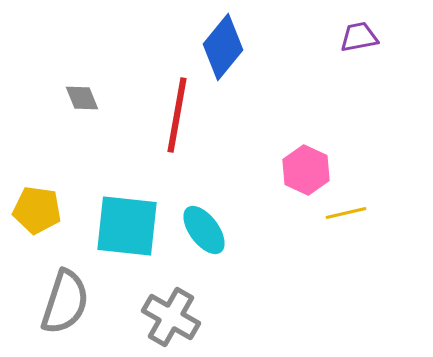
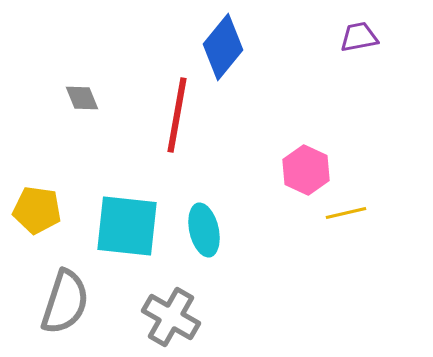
cyan ellipse: rotated 24 degrees clockwise
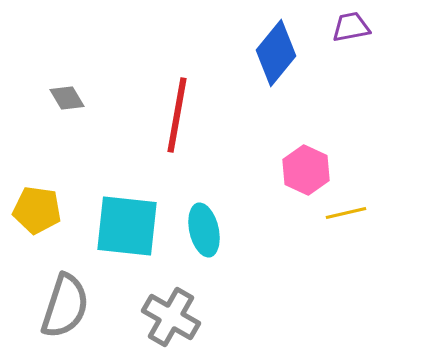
purple trapezoid: moved 8 px left, 10 px up
blue diamond: moved 53 px right, 6 px down
gray diamond: moved 15 px left; rotated 9 degrees counterclockwise
gray semicircle: moved 4 px down
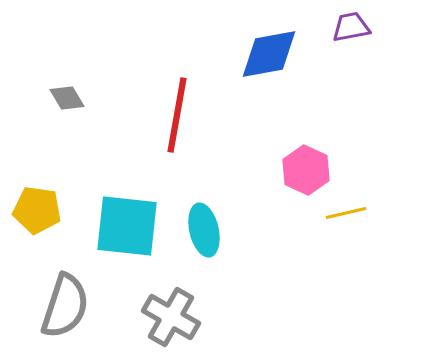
blue diamond: moved 7 px left, 1 px down; rotated 40 degrees clockwise
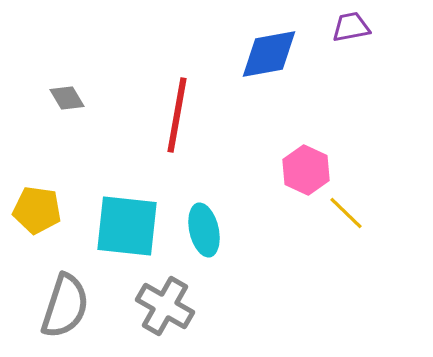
yellow line: rotated 57 degrees clockwise
gray cross: moved 6 px left, 11 px up
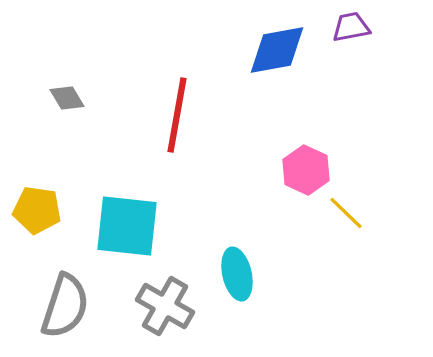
blue diamond: moved 8 px right, 4 px up
cyan ellipse: moved 33 px right, 44 px down
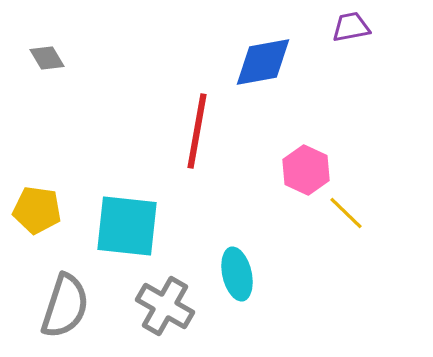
blue diamond: moved 14 px left, 12 px down
gray diamond: moved 20 px left, 40 px up
red line: moved 20 px right, 16 px down
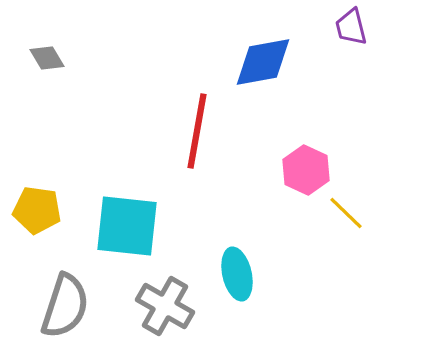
purple trapezoid: rotated 93 degrees counterclockwise
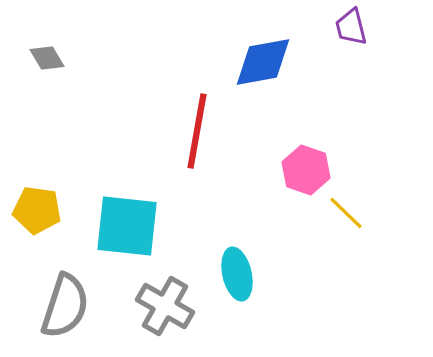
pink hexagon: rotated 6 degrees counterclockwise
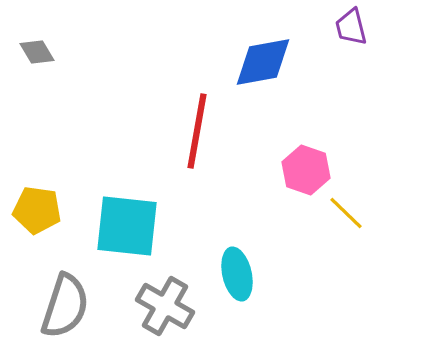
gray diamond: moved 10 px left, 6 px up
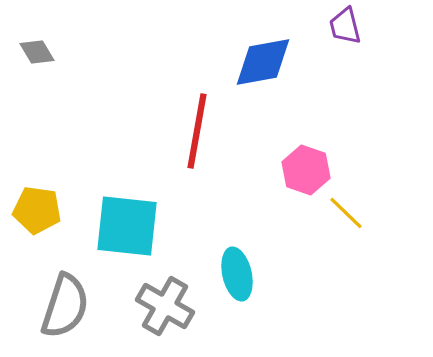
purple trapezoid: moved 6 px left, 1 px up
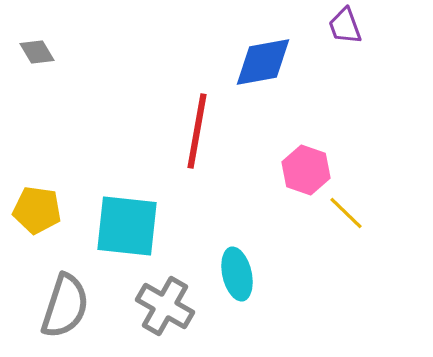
purple trapezoid: rotated 6 degrees counterclockwise
